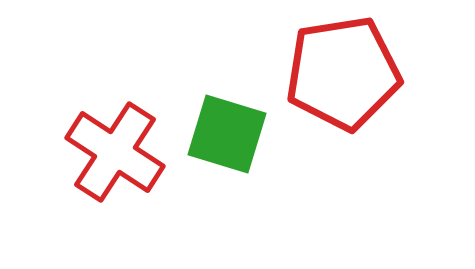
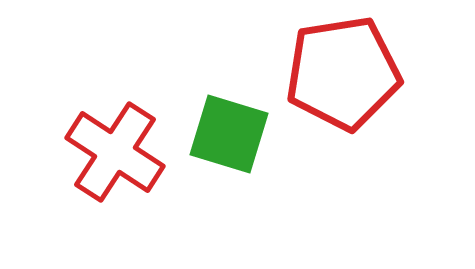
green square: moved 2 px right
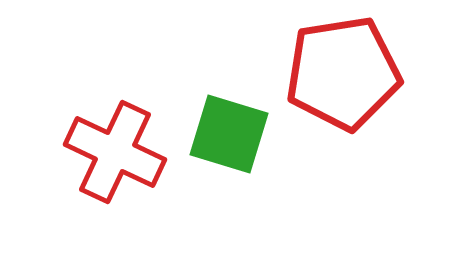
red cross: rotated 8 degrees counterclockwise
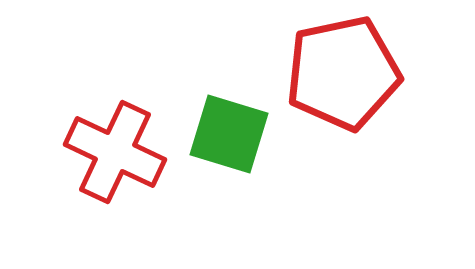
red pentagon: rotated 3 degrees counterclockwise
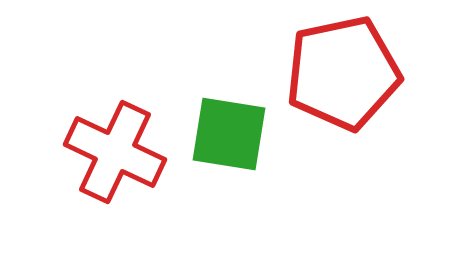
green square: rotated 8 degrees counterclockwise
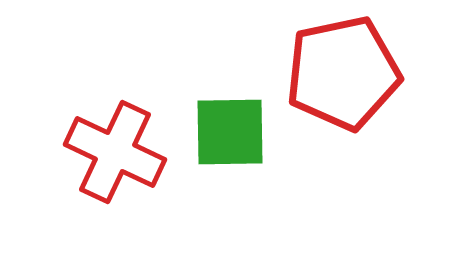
green square: moved 1 px right, 2 px up; rotated 10 degrees counterclockwise
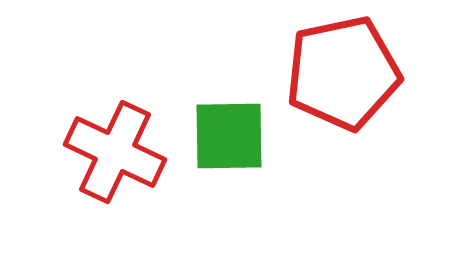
green square: moved 1 px left, 4 px down
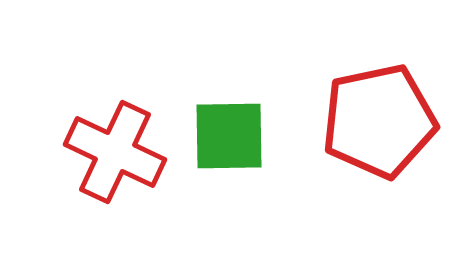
red pentagon: moved 36 px right, 48 px down
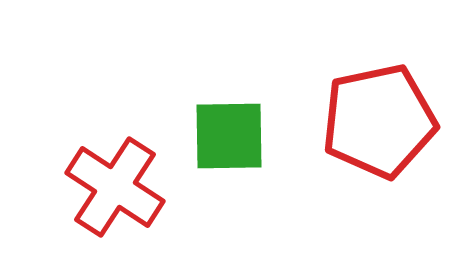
red cross: moved 35 px down; rotated 8 degrees clockwise
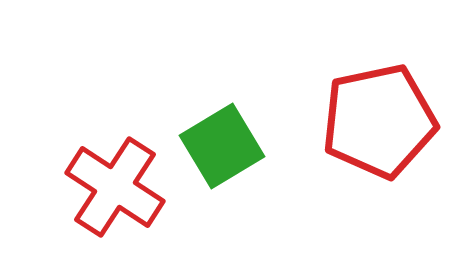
green square: moved 7 px left, 10 px down; rotated 30 degrees counterclockwise
